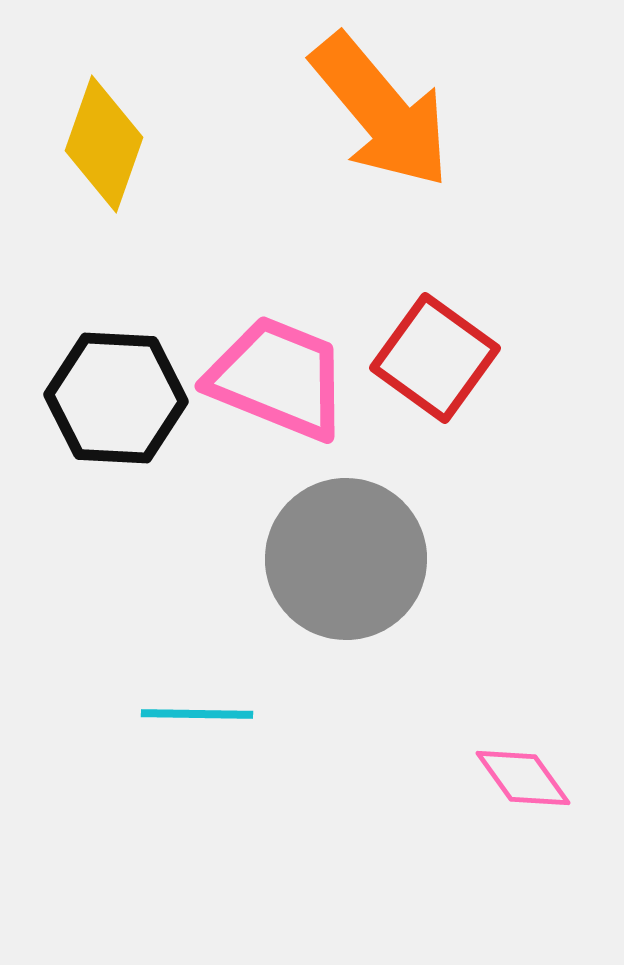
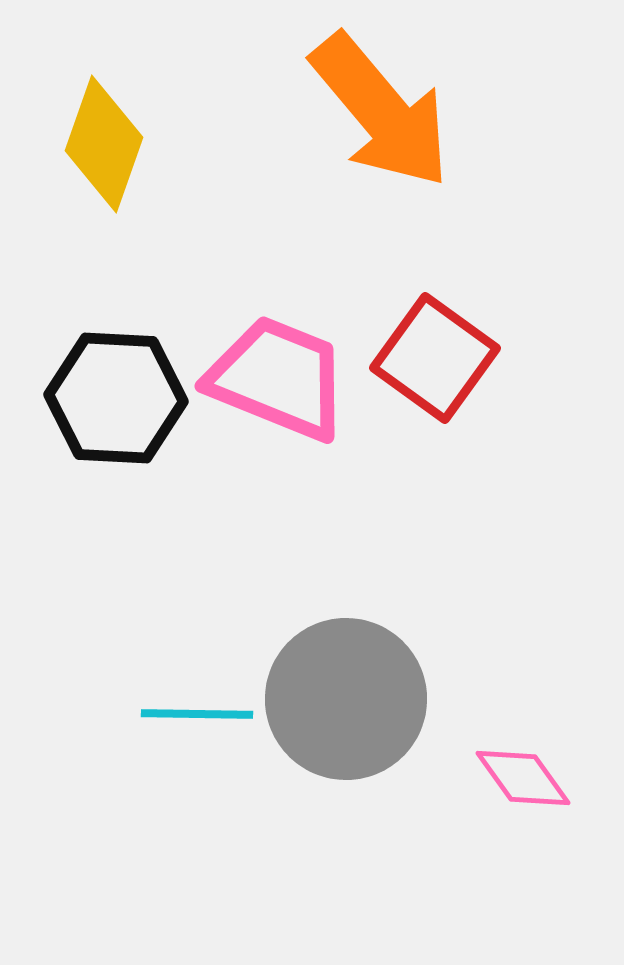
gray circle: moved 140 px down
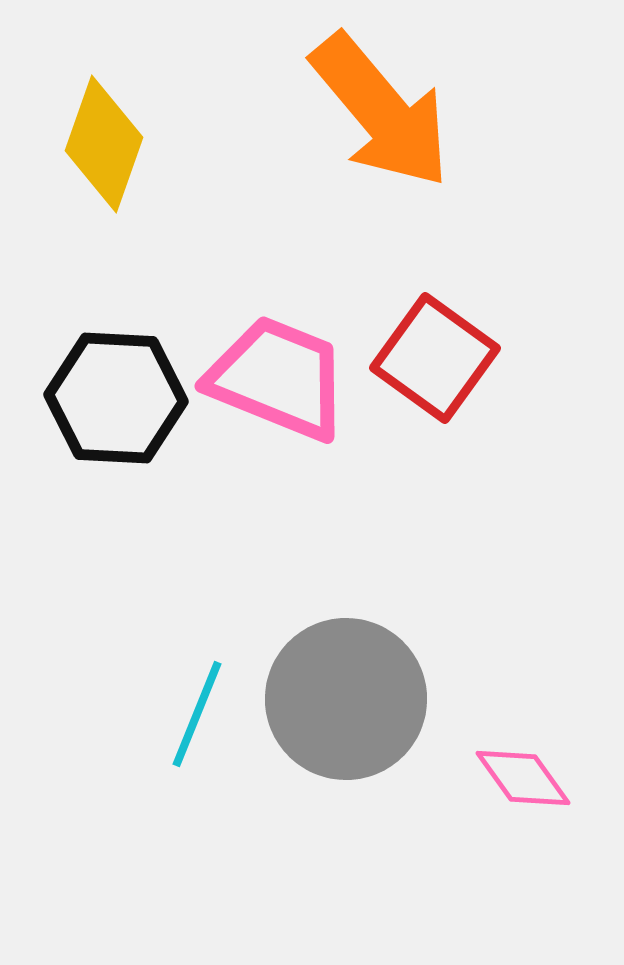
cyan line: rotated 69 degrees counterclockwise
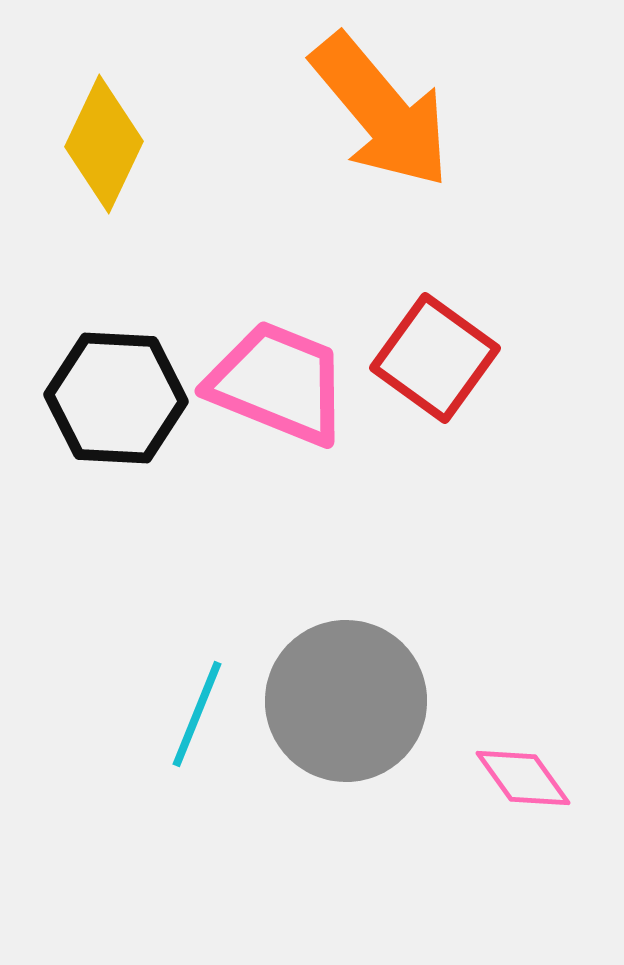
yellow diamond: rotated 6 degrees clockwise
pink trapezoid: moved 5 px down
gray circle: moved 2 px down
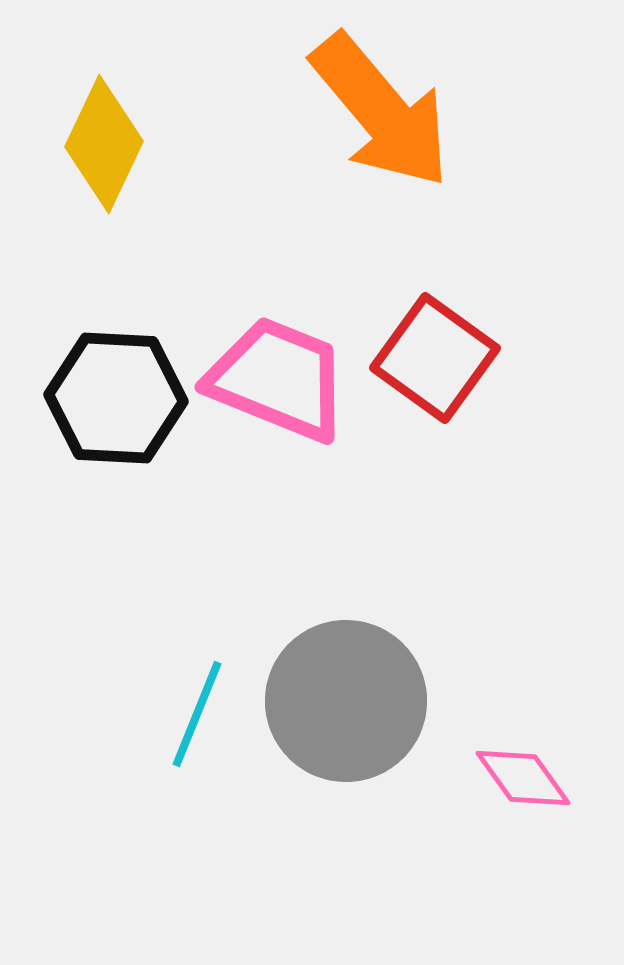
pink trapezoid: moved 4 px up
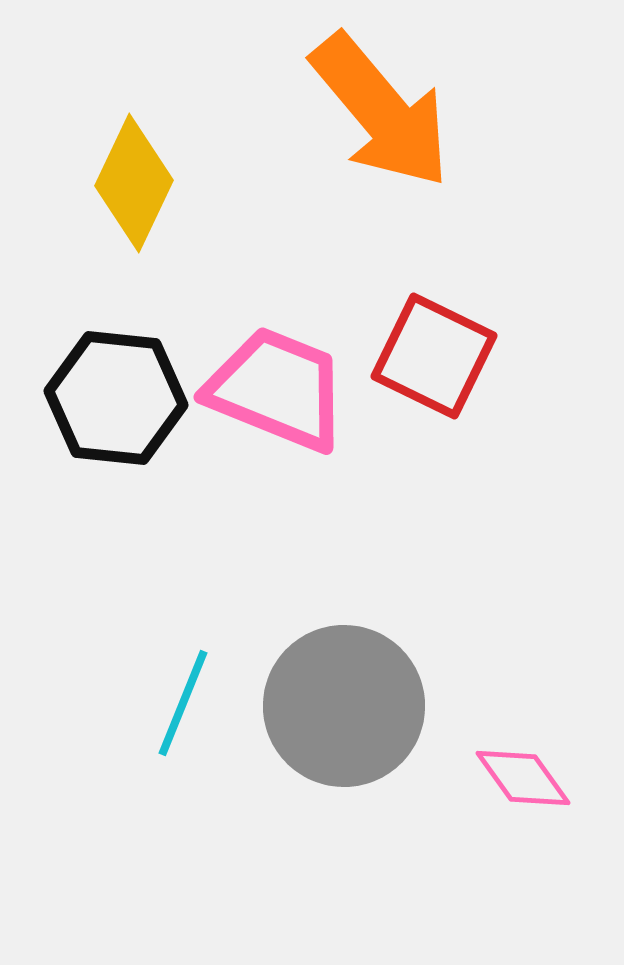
yellow diamond: moved 30 px right, 39 px down
red square: moved 1 px left, 2 px up; rotated 10 degrees counterclockwise
pink trapezoid: moved 1 px left, 10 px down
black hexagon: rotated 3 degrees clockwise
gray circle: moved 2 px left, 5 px down
cyan line: moved 14 px left, 11 px up
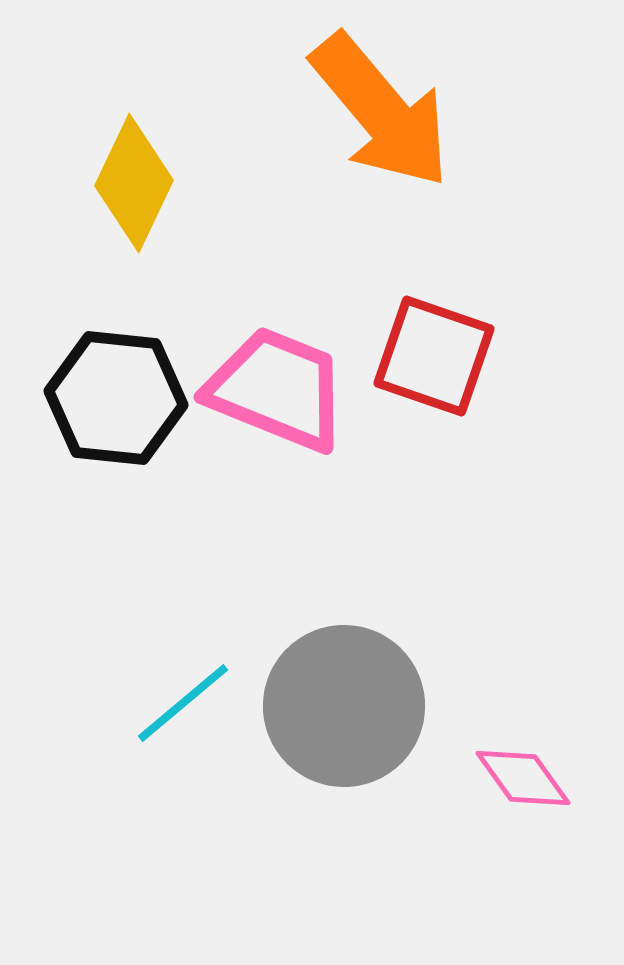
red square: rotated 7 degrees counterclockwise
cyan line: rotated 28 degrees clockwise
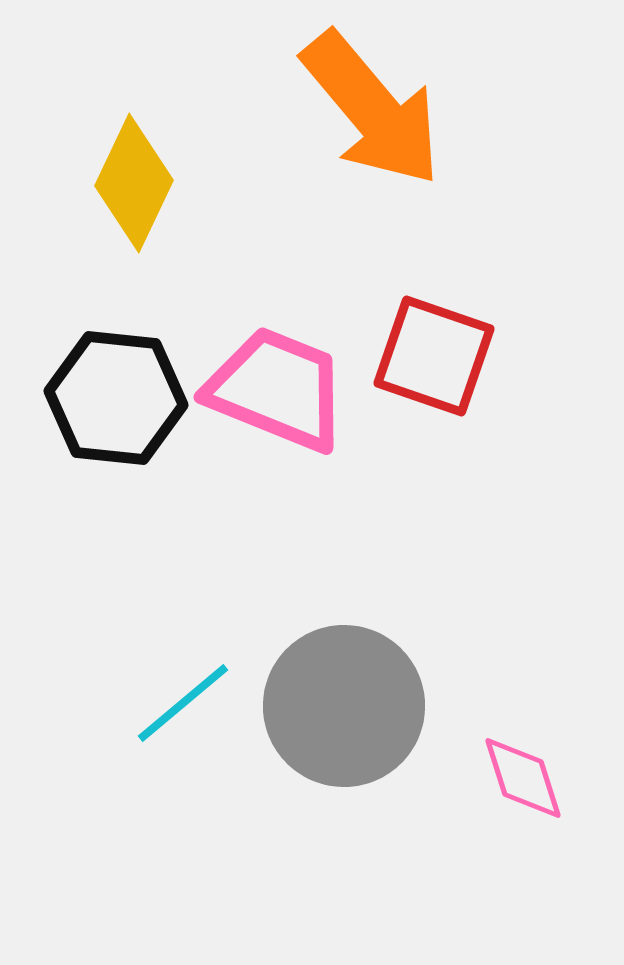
orange arrow: moved 9 px left, 2 px up
pink diamond: rotated 18 degrees clockwise
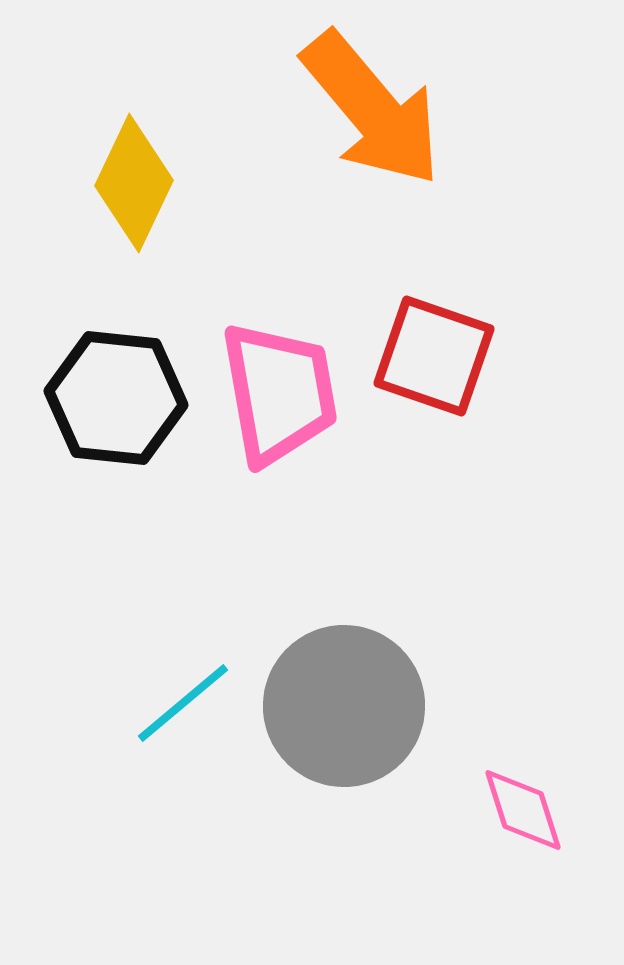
pink trapezoid: moved 2 px right, 4 px down; rotated 58 degrees clockwise
pink diamond: moved 32 px down
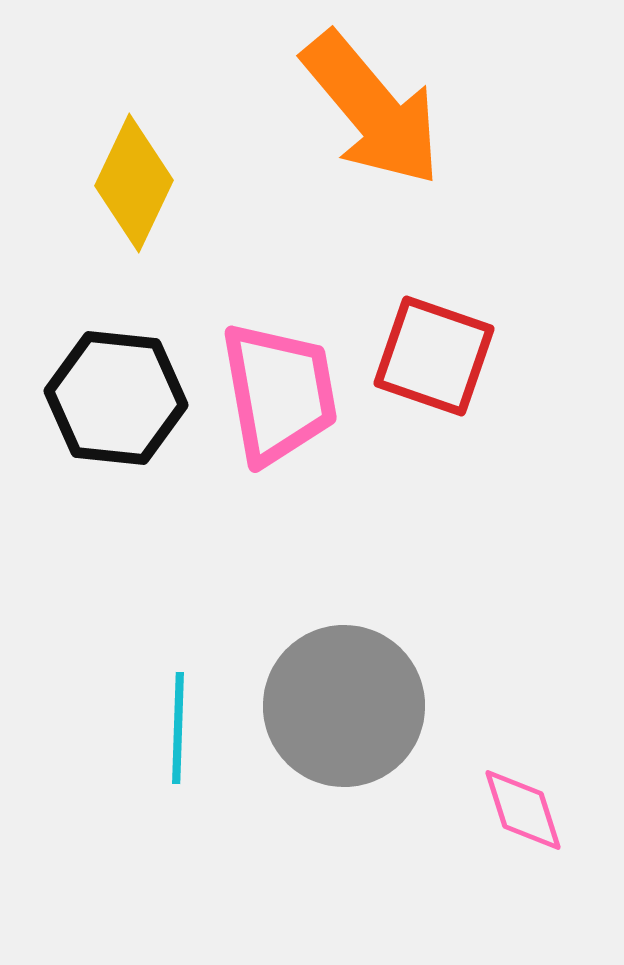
cyan line: moved 5 px left, 25 px down; rotated 48 degrees counterclockwise
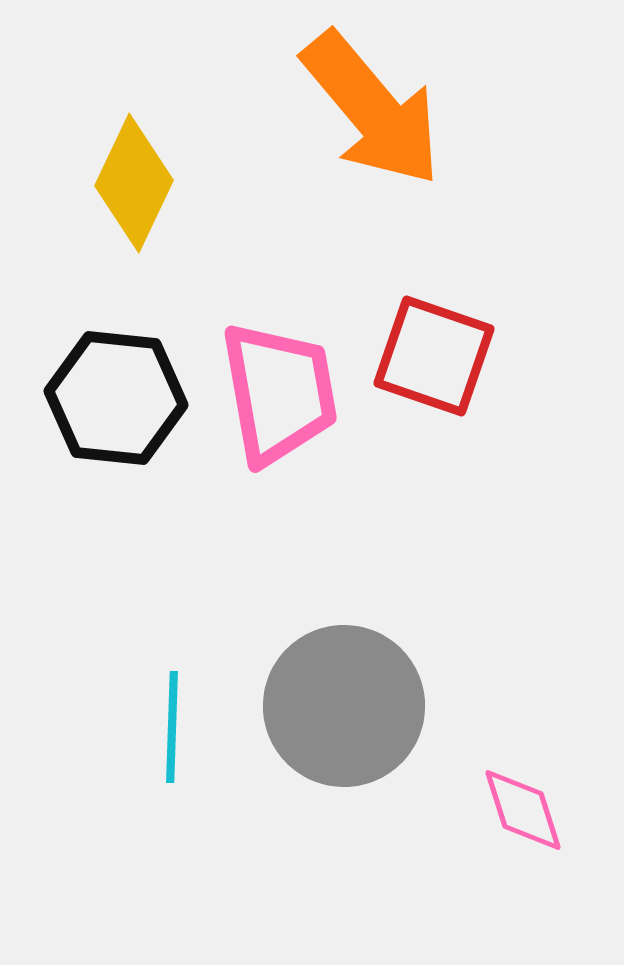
cyan line: moved 6 px left, 1 px up
